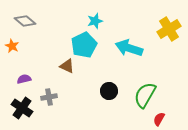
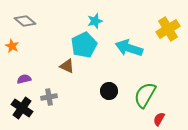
yellow cross: moved 1 px left
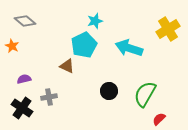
green semicircle: moved 1 px up
red semicircle: rotated 16 degrees clockwise
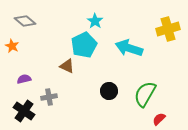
cyan star: rotated 21 degrees counterclockwise
yellow cross: rotated 15 degrees clockwise
black cross: moved 2 px right, 3 px down
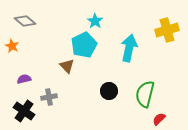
yellow cross: moved 1 px left, 1 px down
cyan arrow: rotated 84 degrees clockwise
brown triangle: rotated 21 degrees clockwise
green semicircle: rotated 16 degrees counterclockwise
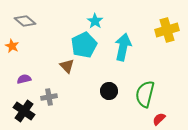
cyan arrow: moved 6 px left, 1 px up
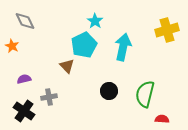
gray diamond: rotated 25 degrees clockwise
red semicircle: moved 3 px right; rotated 48 degrees clockwise
